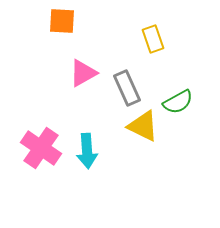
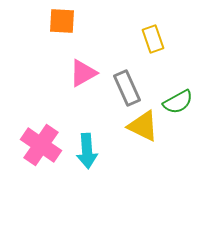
pink cross: moved 3 px up
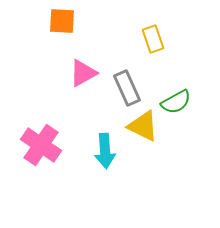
green semicircle: moved 2 px left
cyan arrow: moved 18 px right
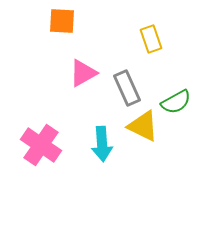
yellow rectangle: moved 2 px left
cyan arrow: moved 3 px left, 7 px up
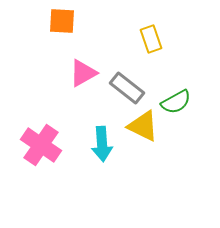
gray rectangle: rotated 28 degrees counterclockwise
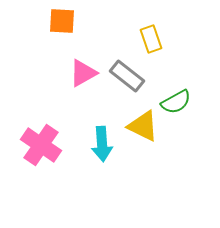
gray rectangle: moved 12 px up
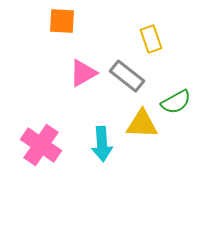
yellow triangle: moved 1 px left, 2 px up; rotated 24 degrees counterclockwise
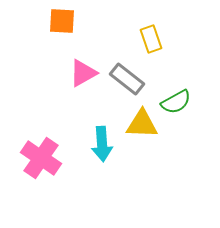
gray rectangle: moved 3 px down
pink cross: moved 13 px down
